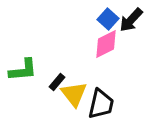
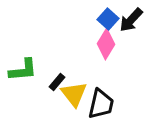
pink diamond: rotated 32 degrees counterclockwise
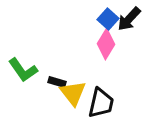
black arrow: moved 2 px left, 1 px up
green L-shape: rotated 60 degrees clockwise
black rectangle: rotated 66 degrees clockwise
yellow triangle: moved 1 px left, 1 px up
black trapezoid: moved 1 px up
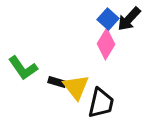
green L-shape: moved 2 px up
yellow triangle: moved 3 px right, 6 px up
